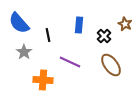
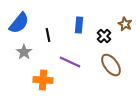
blue semicircle: rotated 100 degrees counterclockwise
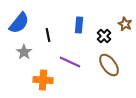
brown ellipse: moved 2 px left
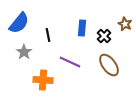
blue rectangle: moved 3 px right, 3 px down
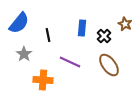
gray star: moved 2 px down
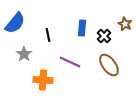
blue semicircle: moved 4 px left
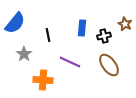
black cross: rotated 32 degrees clockwise
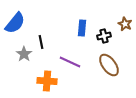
black line: moved 7 px left, 7 px down
orange cross: moved 4 px right, 1 px down
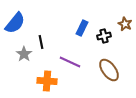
blue rectangle: rotated 21 degrees clockwise
brown ellipse: moved 5 px down
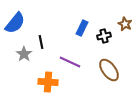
orange cross: moved 1 px right, 1 px down
